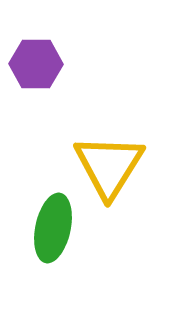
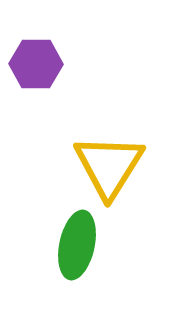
green ellipse: moved 24 px right, 17 px down
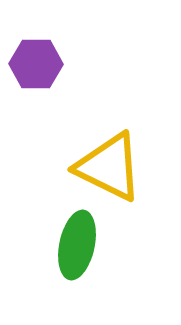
yellow triangle: moved 1 px down; rotated 36 degrees counterclockwise
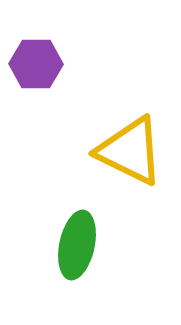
yellow triangle: moved 21 px right, 16 px up
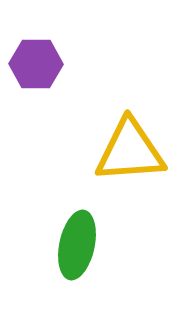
yellow triangle: rotated 30 degrees counterclockwise
